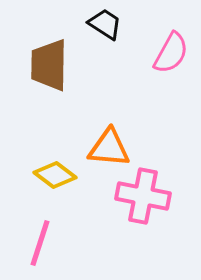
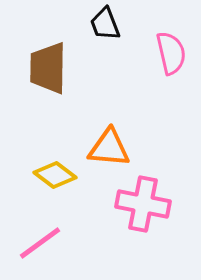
black trapezoid: rotated 144 degrees counterclockwise
pink semicircle: rotated 42 degrees counterclockwise
brown trapezoid: moved 1 px left, 3 px down
pink cross: moved 8 px down
pink line: rotated 36 degrees clockwise
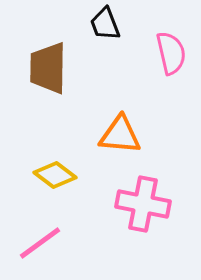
orange triangle: moved 11 px right, 13 px up
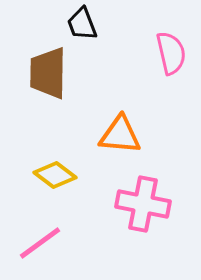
black trapezoid: moved 23 px left
brown trapezoid: moved 5 px down
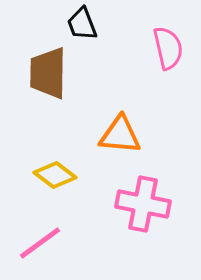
pink semicircle: moved 3 px left, 5 px up
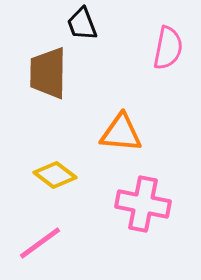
pink semicircle: rotated 24 degrees clockwise
orange triangle: moved 1 px right, 2 px up
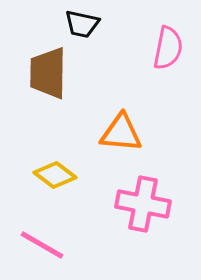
black trapezoid: rotated 57 degrees counterclockwise
pink line: moved 2 px right, 2 px down; rotated 66 degrees clockwise
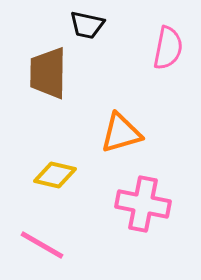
black trapezoid: moved 5 px right, 1 px down
orange triangle: rotated 21 degrees counterclockwise
yellow diamond: rotated 24 degrees counterclockwise
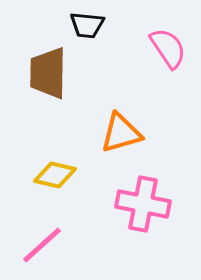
black trapezoid: rotated 6 degrees counterclockwise
pink semicircle: rotated 45 degrees counterclockwise
pink line: rotated 72 degrees counterclockwise
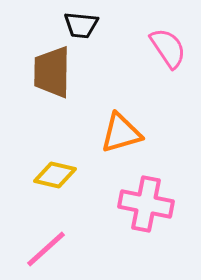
black trapezoid: moved 6 px left
brown trapezoid: moved 4 px right, 1 px up
pink cross: moved 3 px right
pink line: moved 4 px right, 4 px down
